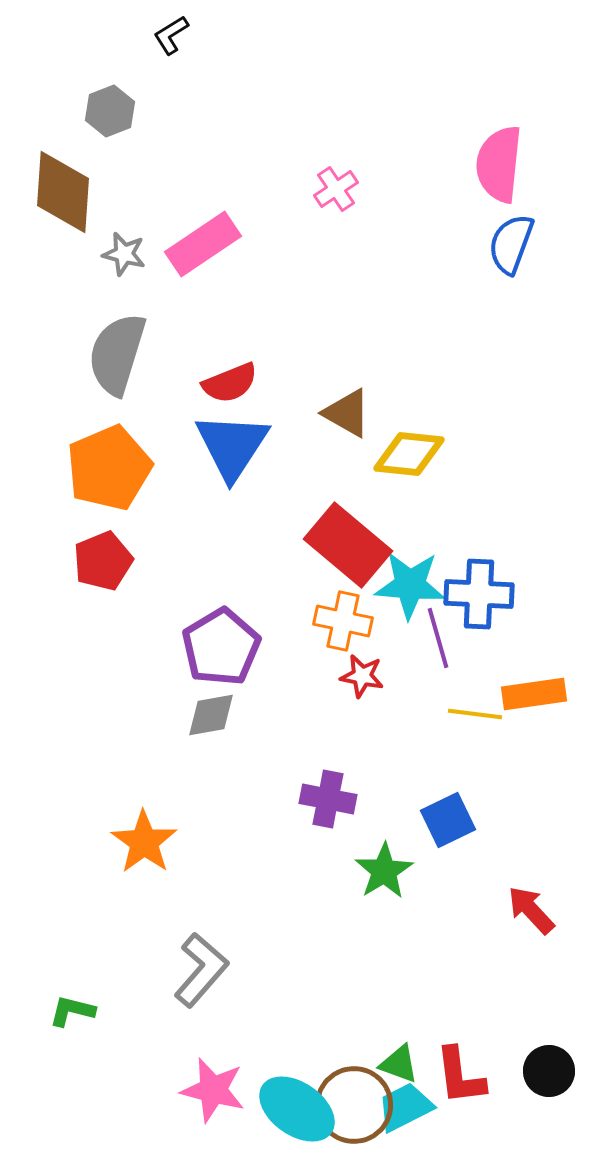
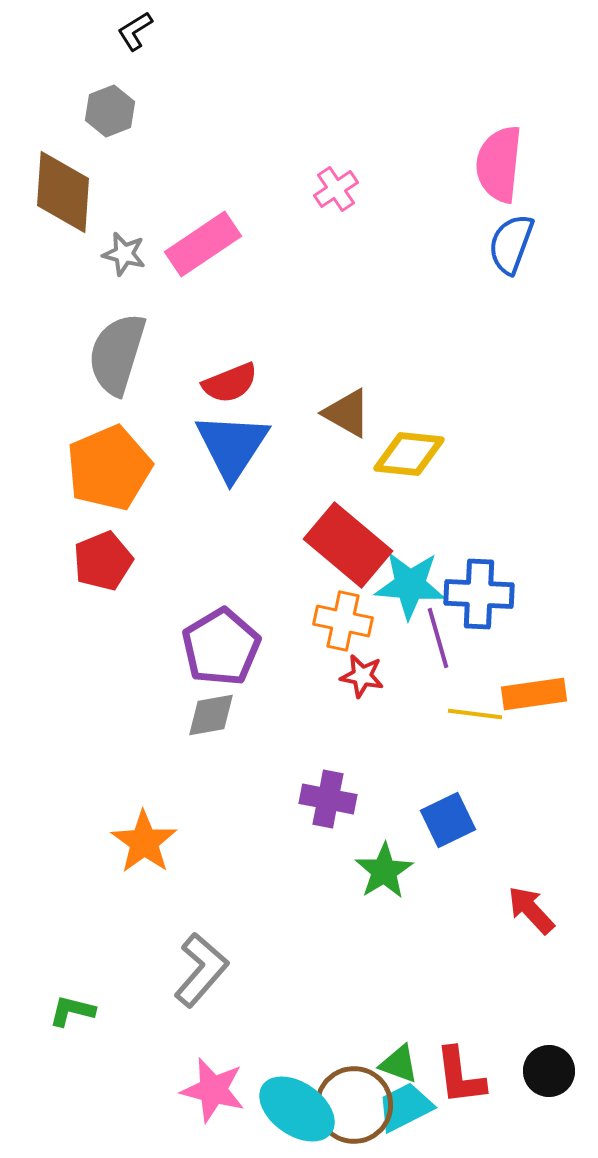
black L-shape: moved 36 px left, 4 px up
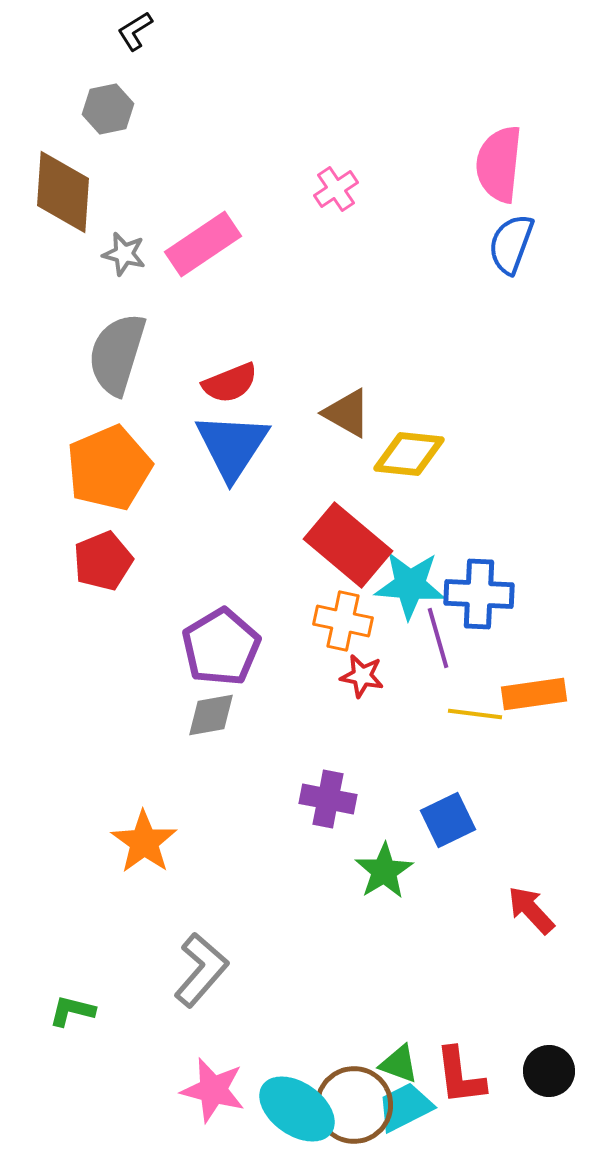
gray hexagon: moved 2 px left, 2 px up; rotated 9 degrees clockwise
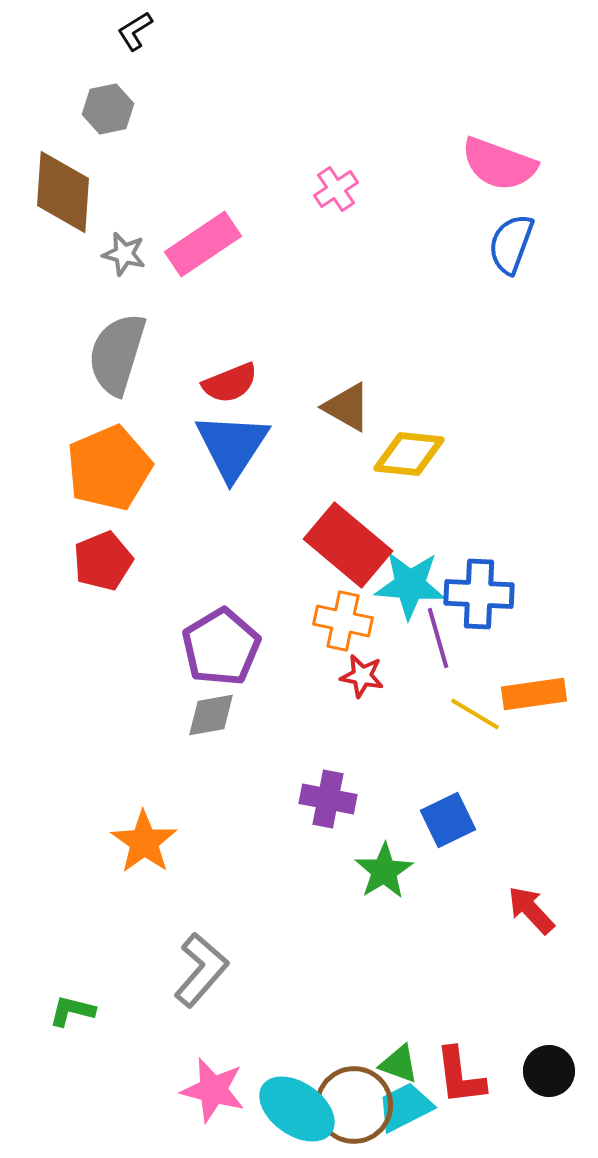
pink semicircle: rotated 76 degrees counterclockwise
brown triangle: moved 6 px up
yellow line: rotated 24 degrees clockwise
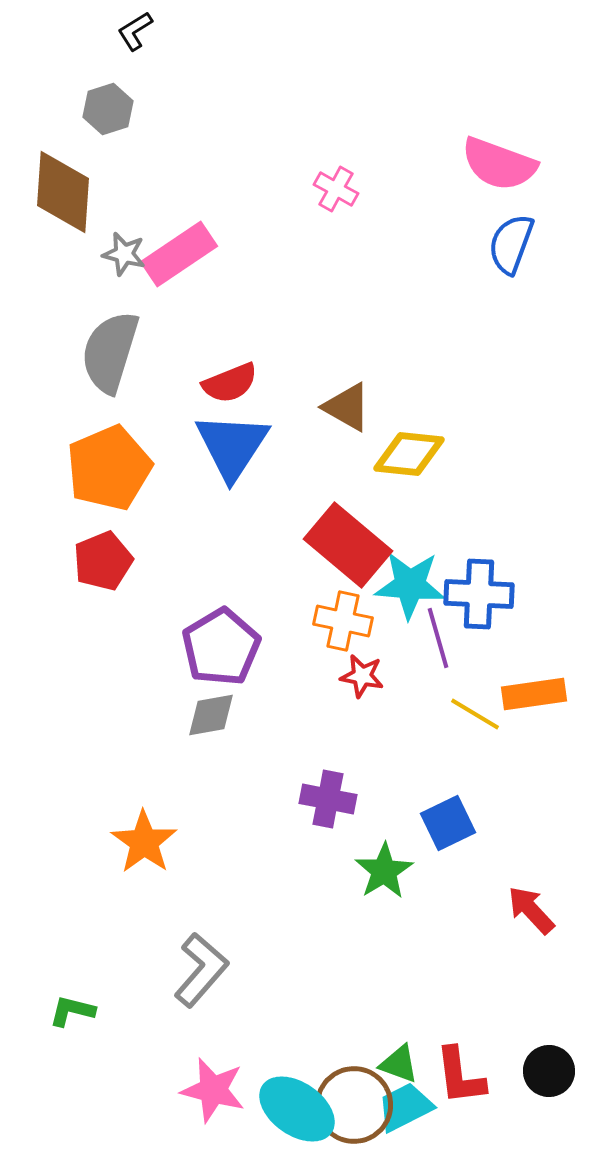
gray hexagon: rotated 6 degrees counterclockwise
pink cross: rotated 27 degrees counterclockwise
pink rectangle: moved 24 px left, 10 px down
gray semicircle: moved 7 px left, 2 px up
blue square: moved 3 px down
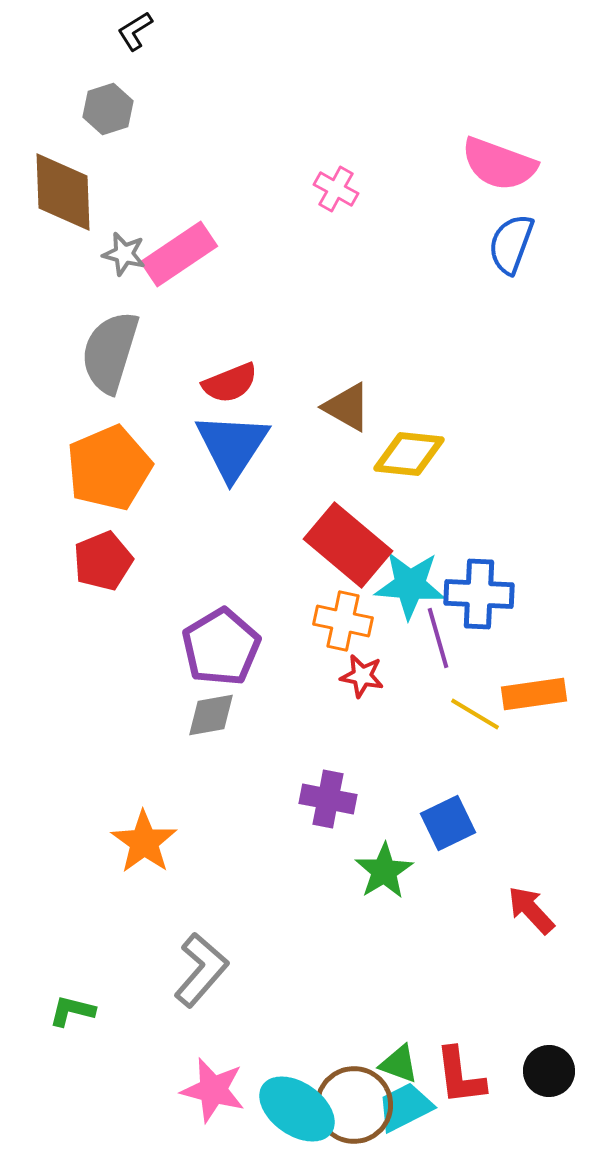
brown diamond: rotated 6 degrees counterclockwise
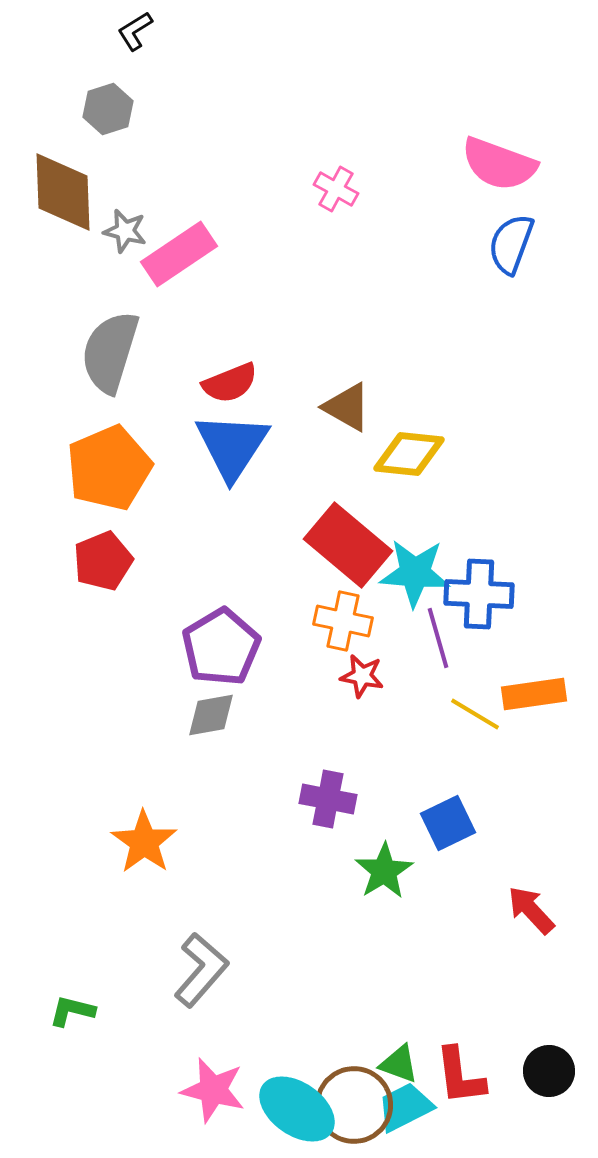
gray star: moved 1 px right, 23 px up
cyan star: moved 5 px right, 12 px up
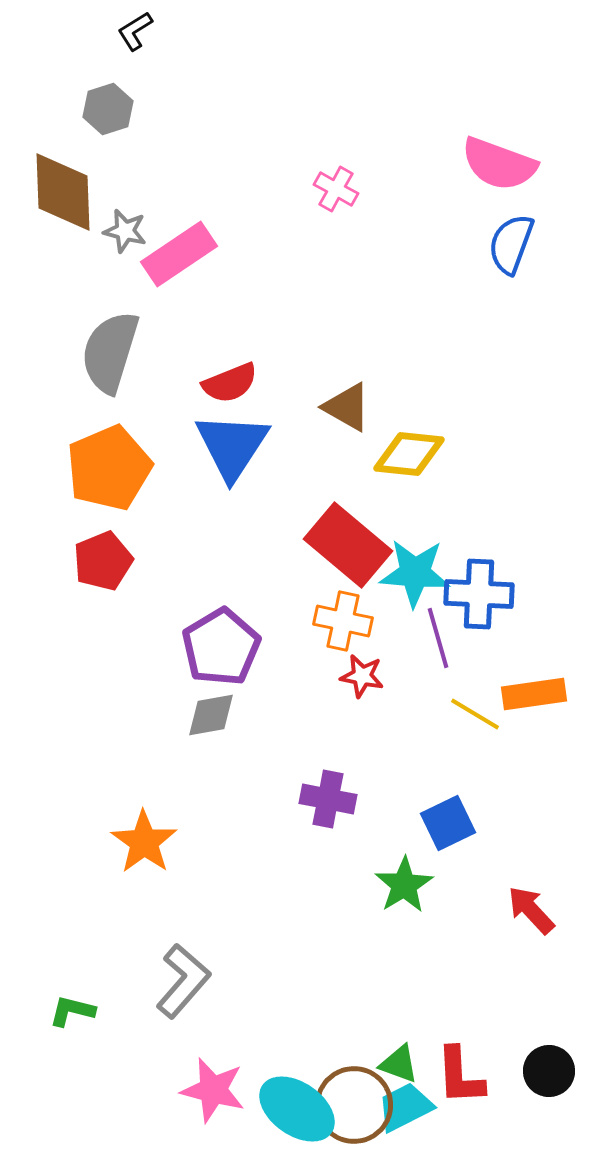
green star: moved 20 px right, 14 px down
gray L-shape: moved 18 px left, 11 px down
red L-shape: rotated 4 degrees clockwise
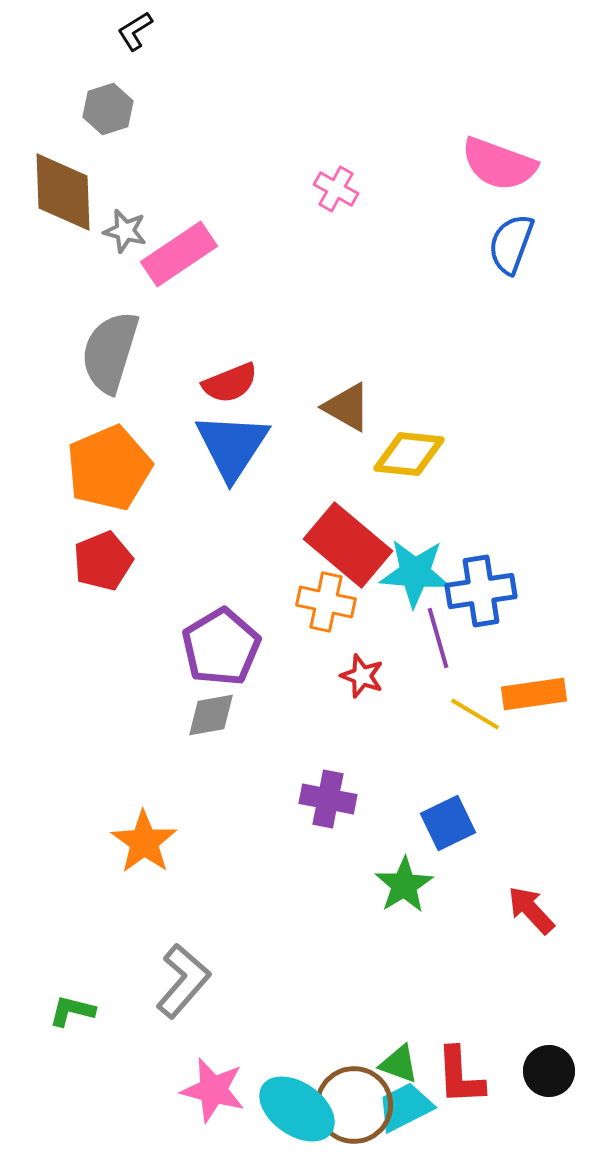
blue cross: moved 2 px right, 3 px up; rotated 12 degrees counterclockwise
orange cross: moved 17 px left, 19 px up
red star: rotated 9 degrees clockwise
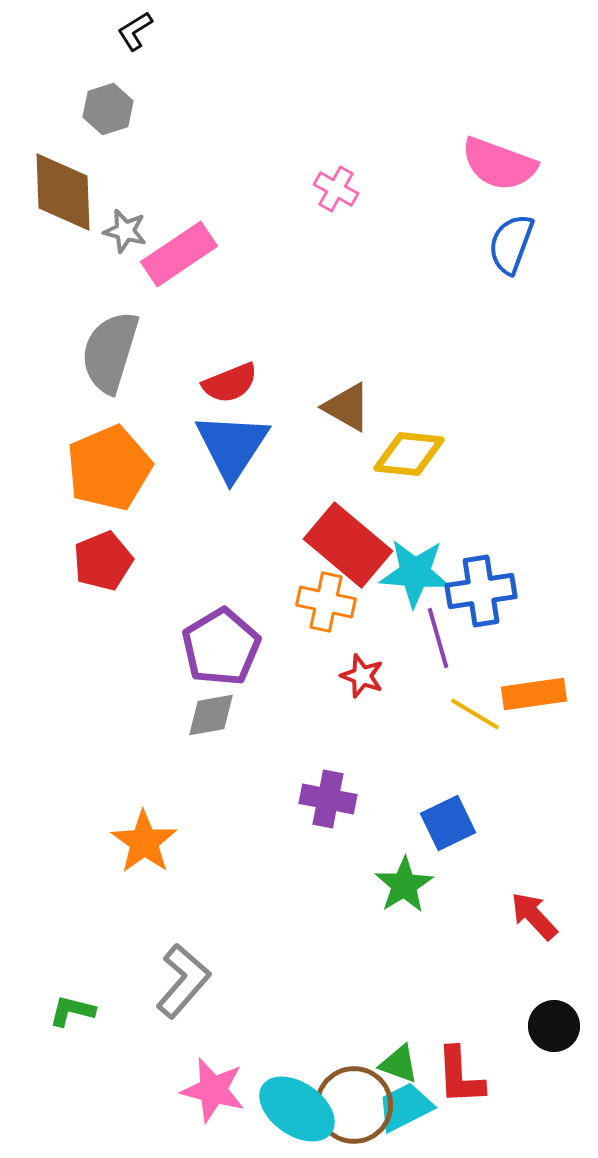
red arrow: moved 3 px right, 6 px down
black circle: moved 5 px right, 45 px up
